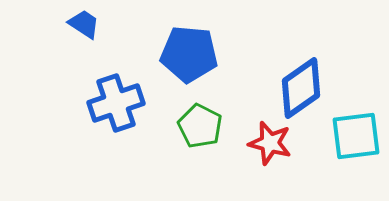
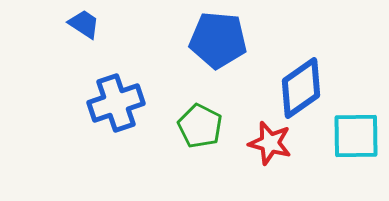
blue pentagon: moved 29 px right, 14 px up
cyan square: rotated 6 degrees clockwise
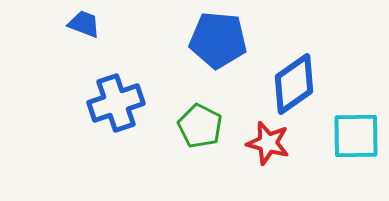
blue trapezoid: rotated 12 degrees counterclockwise
blue diamond: moved 7 px left, 4 px up
red star: moved 2 px left
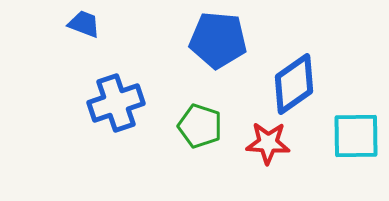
green pentagon: rotated 9 degrees counterclockwise
red star: rotated 12 degrees counterclockwise
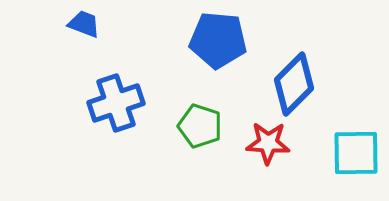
blue diamond: rotated 10 degrees counterclockwise
cyan square: moved 17 px down
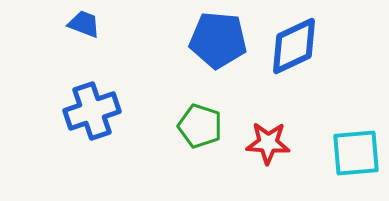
blue diamond: moved 38 px up; rotated 20 degrees clockwise
blue cross: moved 24 px left, 8 px down
cyan square: rotated 4 degrees counterclockwise
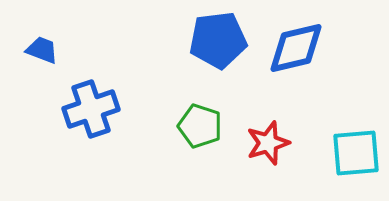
blue trapezoid: moved 42 px left, 26 px down
blue pentagon: rotated 12 degrees counterclockwise
blue diamond: moved 2 px right, 2 px down; rotated 12 degrees clockwise
blue cross: moved 1 px left, 2 px up
red star: rotated 21 degrees counterclockwise
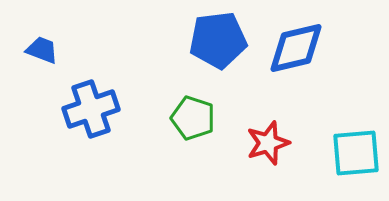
green pentagon: moved 7 px left, 8 px up
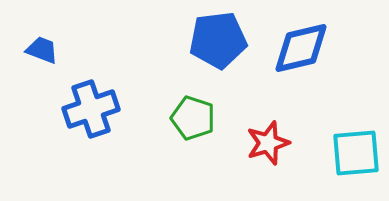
blue diamond: moved 5 px right
